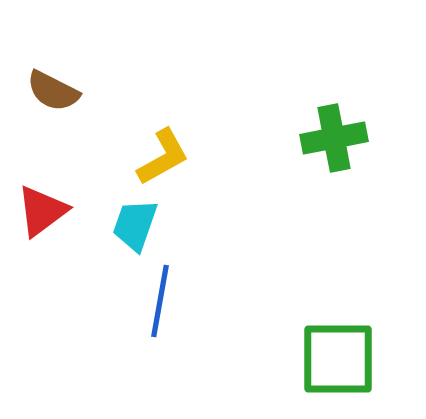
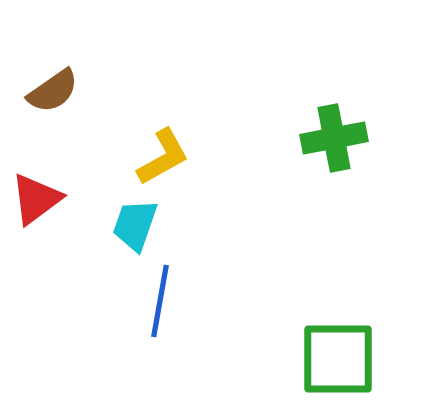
brown semicircle: rotated 62 degrees counterclockwise
red triangle: moved 6 px left, 12 px up
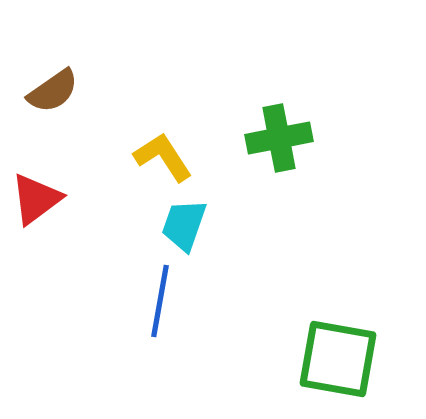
green cross: moved 55 px left
yellow L-shape: rotated 94 degrees counterclockwise
cyan trapezoid: moved 49 px right
green square: rotated 10 degrees clockwise
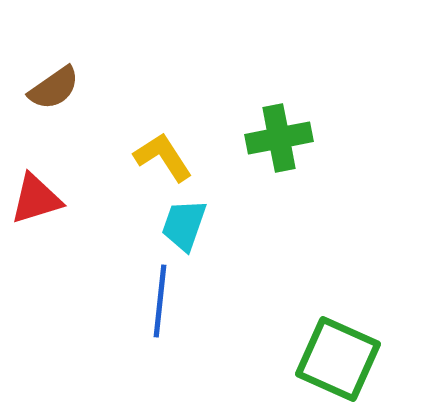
brown semicircle: moved 1 px right, 3 px up
red triangle: rotated 20 degrees clockwise
blue line: rotated 4 degrees counterclockwise
green square: rotated 14 degrees clockwise
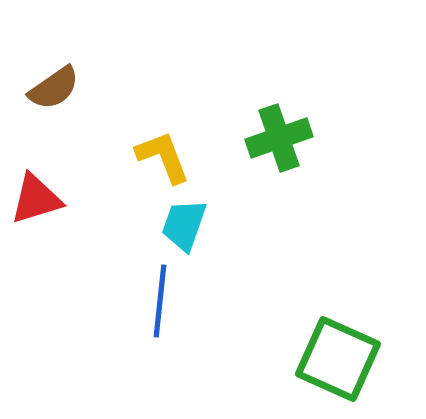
green cross: rotated 8 degrees counterclockwise
yellow L-shape: rotated 12 degrees clockwise
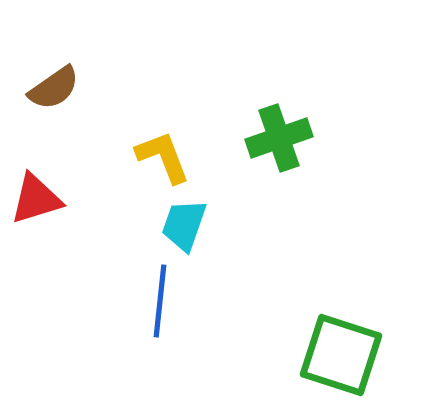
green square: moved 3 px right, 4 px up; rotated 6 degrees counterclockwise
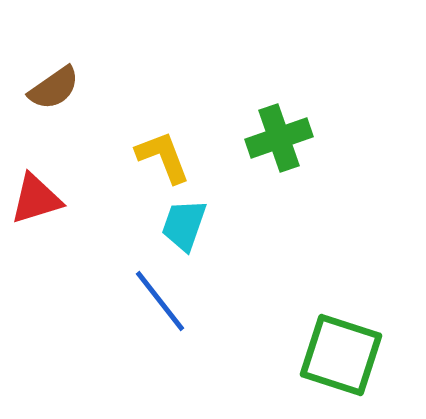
blue line: rotated 44 degrees counterclockwise
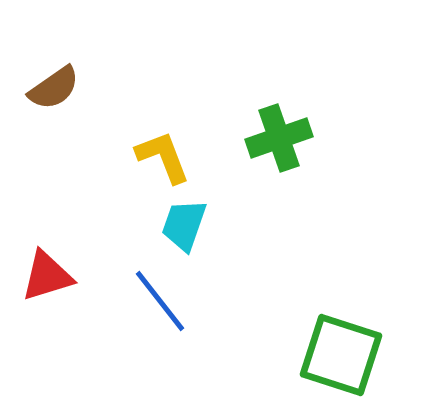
red triangle: moved 11 px right, 77 px down
